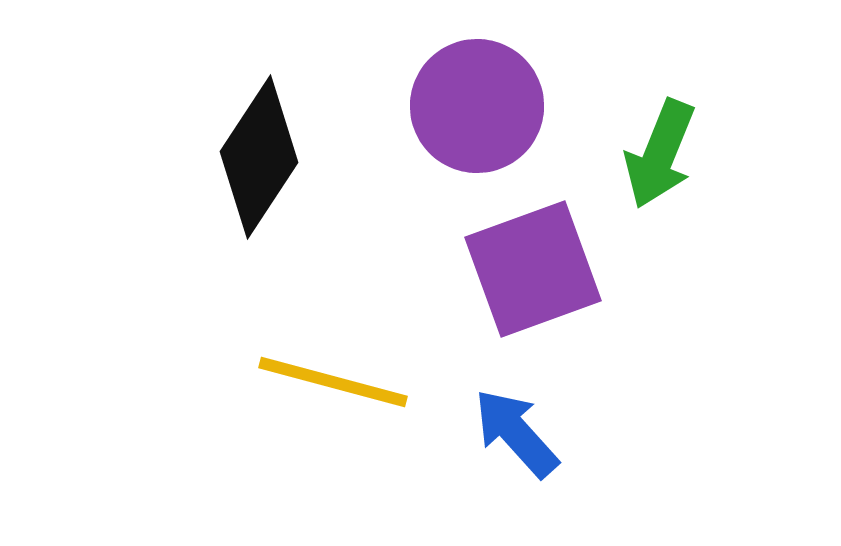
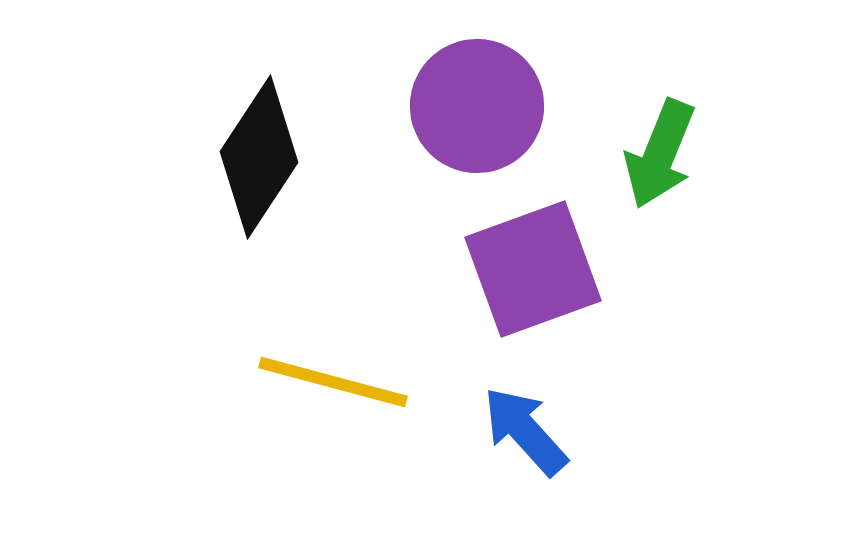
blue arrow: moved 9 px right, 2 px up
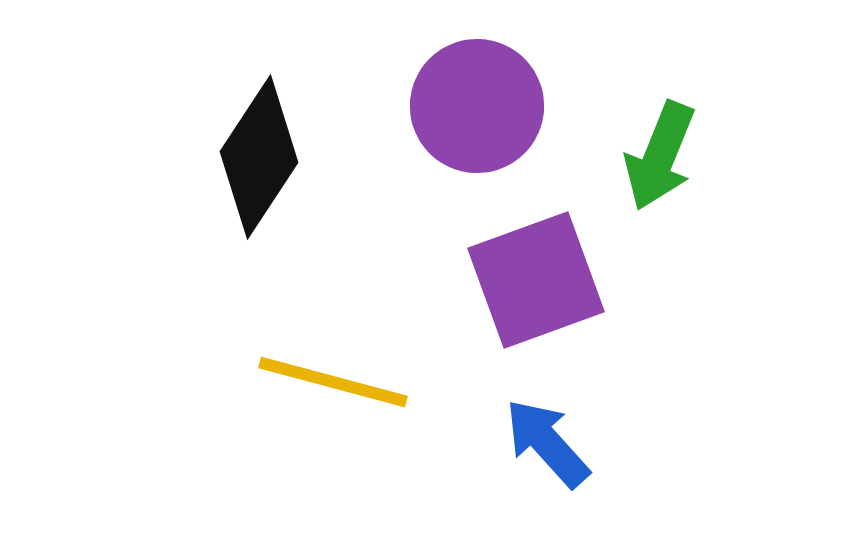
green arrow: moved 2 px down
purple square: moved 3 px right, 11 px down
blue arrow: moved 22 px right, 12 px down
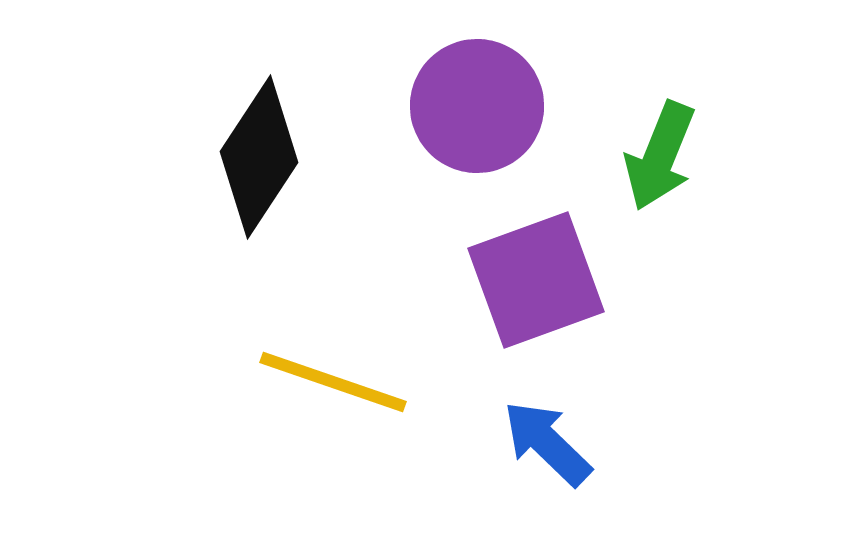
yellow line: rotated 4 degrees clockwise
blue arrow: rotated 4 degrees counterclockwise
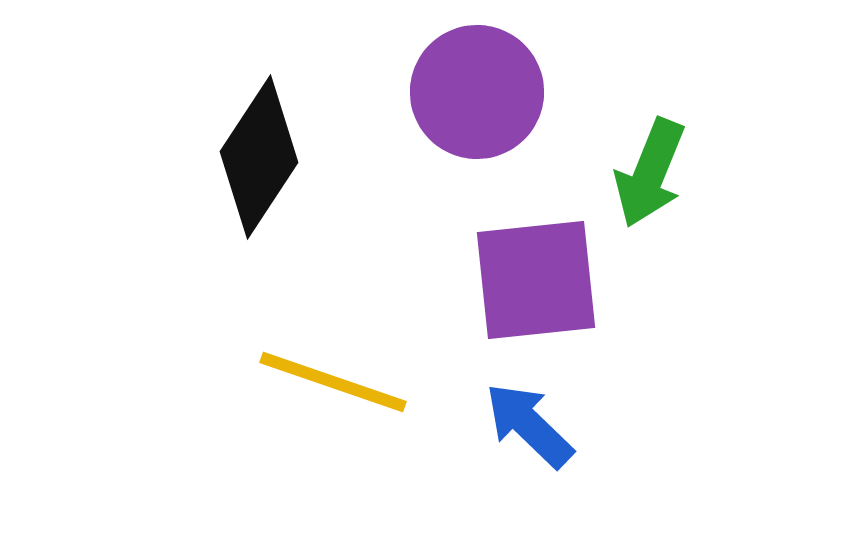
purple circle: moved 14 px up
green arrow: moved 10 px left, 17 px down
purple square: rotated 14 degrees clockwise
blue arrow: moved 18 px left, 18 px up
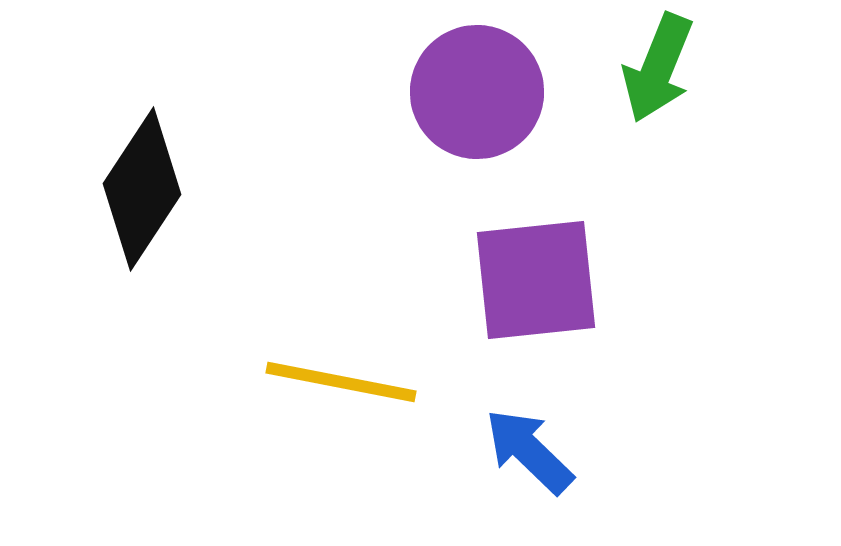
black diamond: moved 117 px left, 32 px down
green arrow: moved 8 px right, 105 px up
yellow line: moved 8 px right; rotated 8 degrees counterclockwise
blue arrow: moved 26 px down
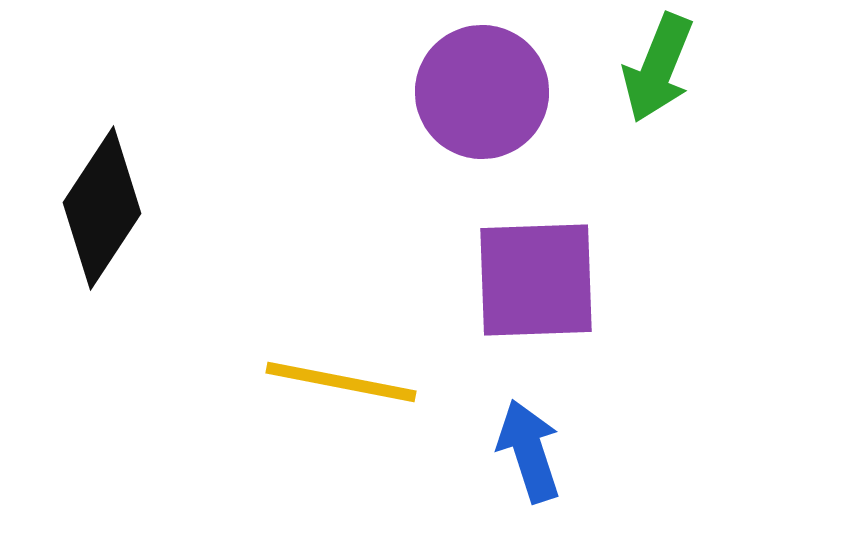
purple circle: moved 5 px right
black diamond: moved 40 px left, 19 px down
purple square: rotated 4 degrees clockwise
blue arrow: rotated 28 degrees clockwise
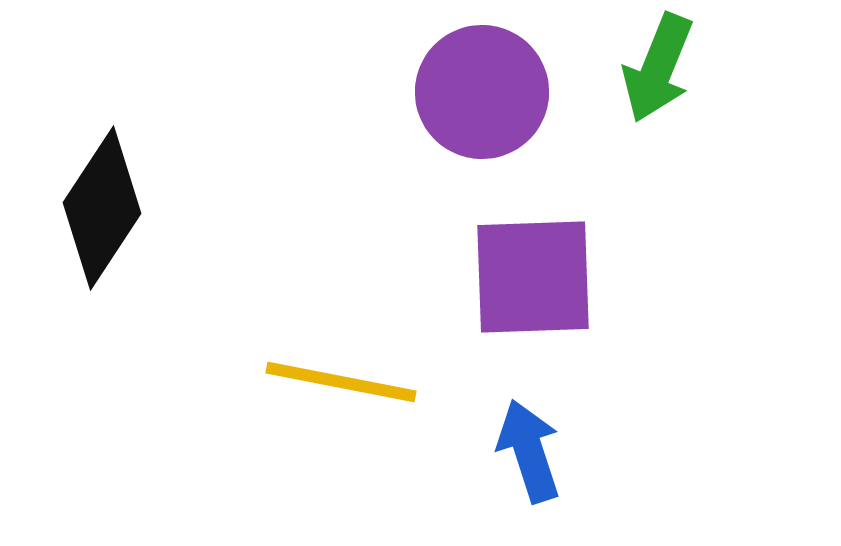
purple square: moved 3 px left, 3 px up
